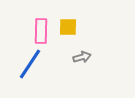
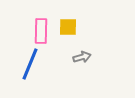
blue line: rotated 12 degrees counterclockwise
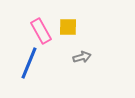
pink rectangle: rotated 30 degrees counterclockwise
blue line: moved 1 px left, 1 px up
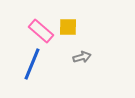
pink rectangle: rotated 20 degrees counterclockwise
blue line: moved 3 px right, 1 px down
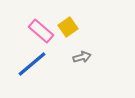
yellow square: rotated 36 degrees counterclockwise
blue line: rotated 28 degrees clockwise
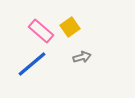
yellow square: moved 2 px right
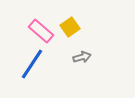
blue line: rotated 16 degrees counterclockwise
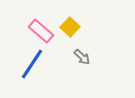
yellow square: rotated 12 degrees counterclockwise
gray arrow: rotated 60 degrees clockwise
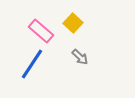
yellow square: moved 3 px right, 4 px up
gray arrow: moved 2 px left
